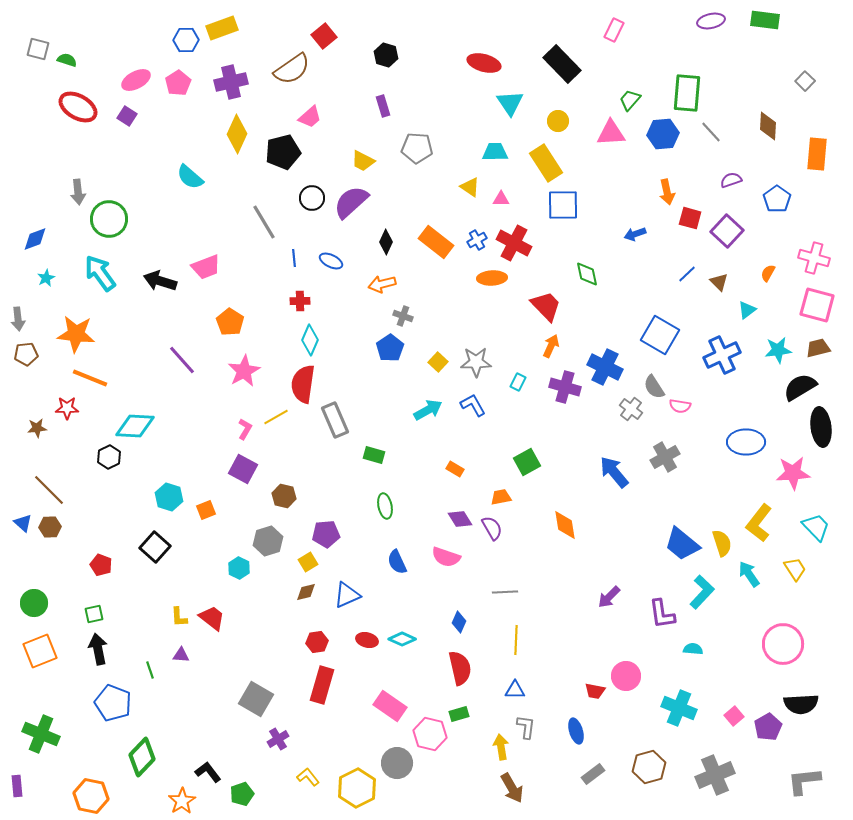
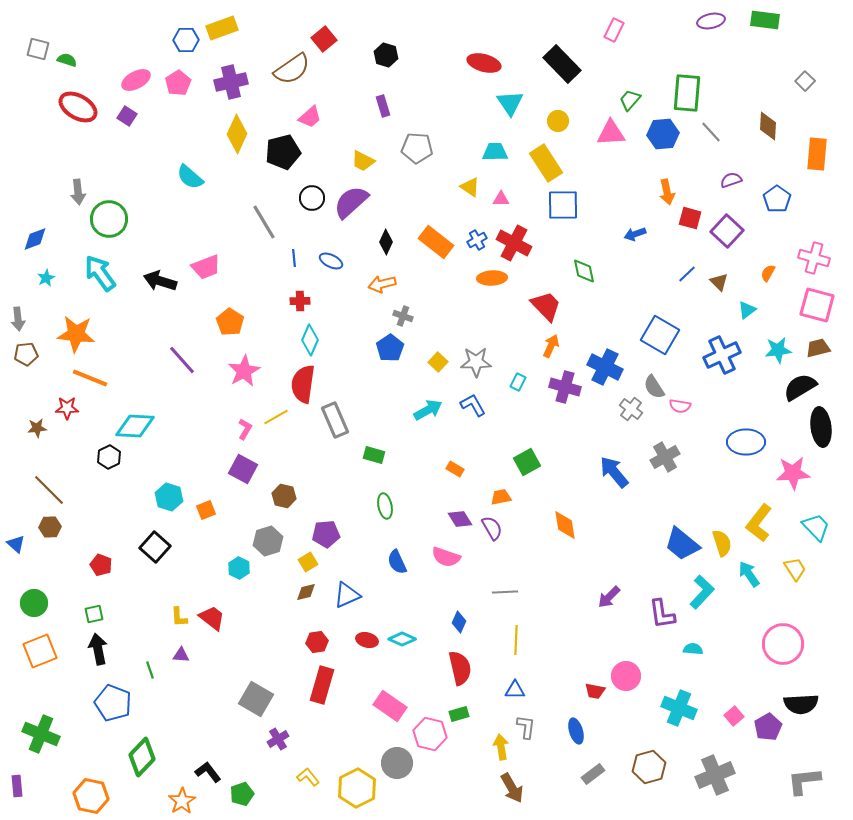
red square at (324, 36): moved 3 px down
green diamond at (587, 274): moved 3 px left, 3 px up
blue triangle at (23, 523): moved 7 px left, 21 px down
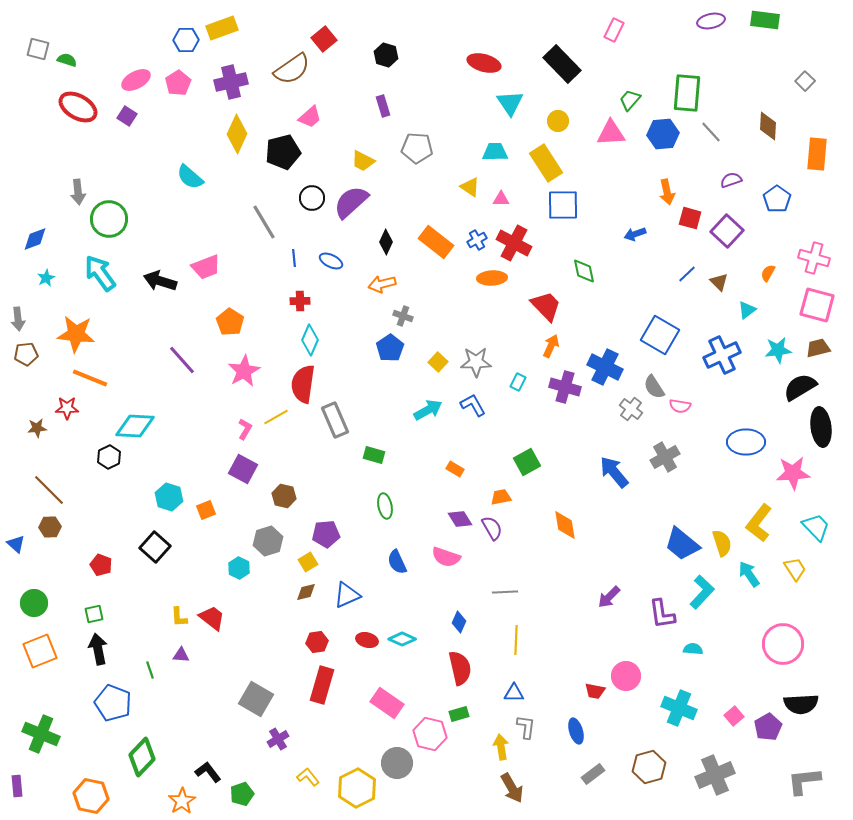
blue triangle at (515, 690): moved 1 px left, 3 px down
pink rectangle at (390, 706): moved 3 px left, 3 px up
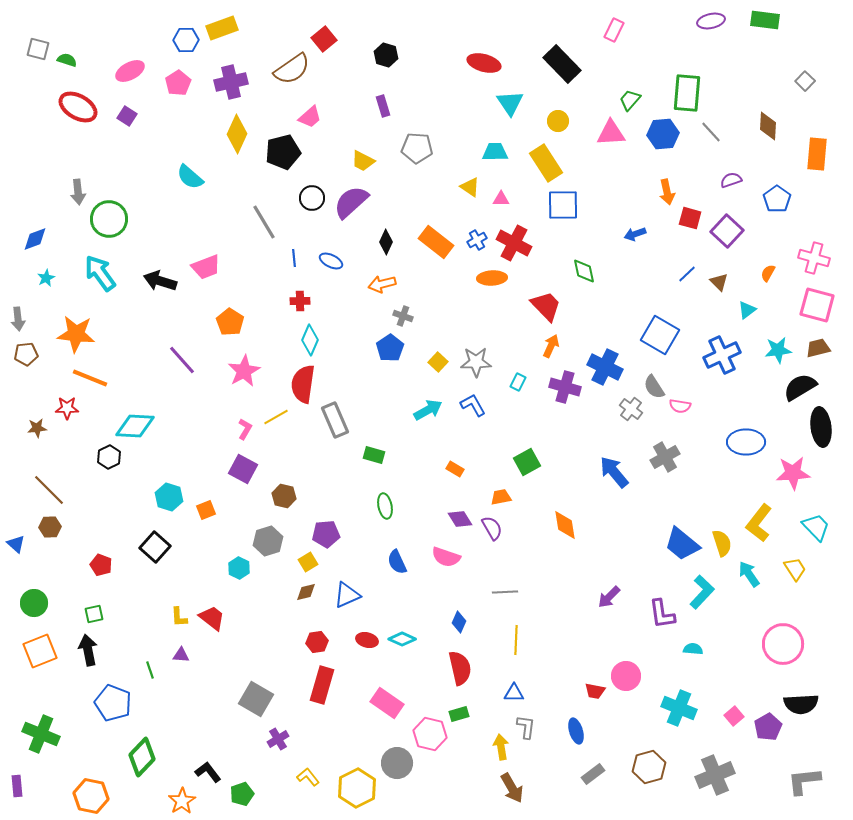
pink ellipse at (136, 80): moved 6 px left, 9 px up
black arrow at (98, 649): moved 10 px left, 1 px down
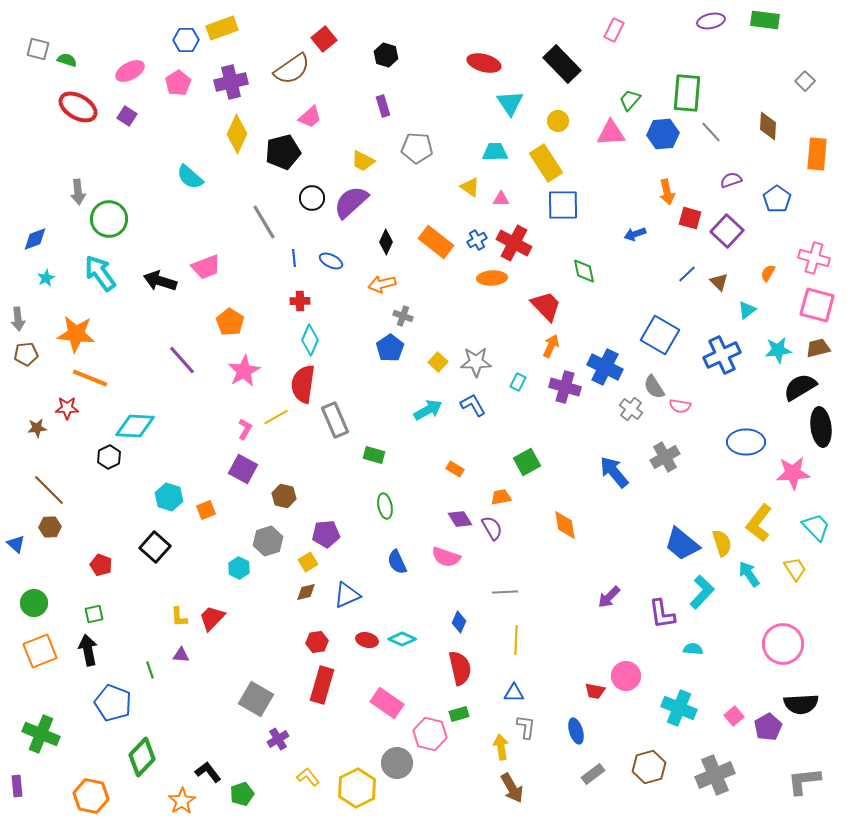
red trapezoid at (212, 618): rotated 84 degrees counterclockwise
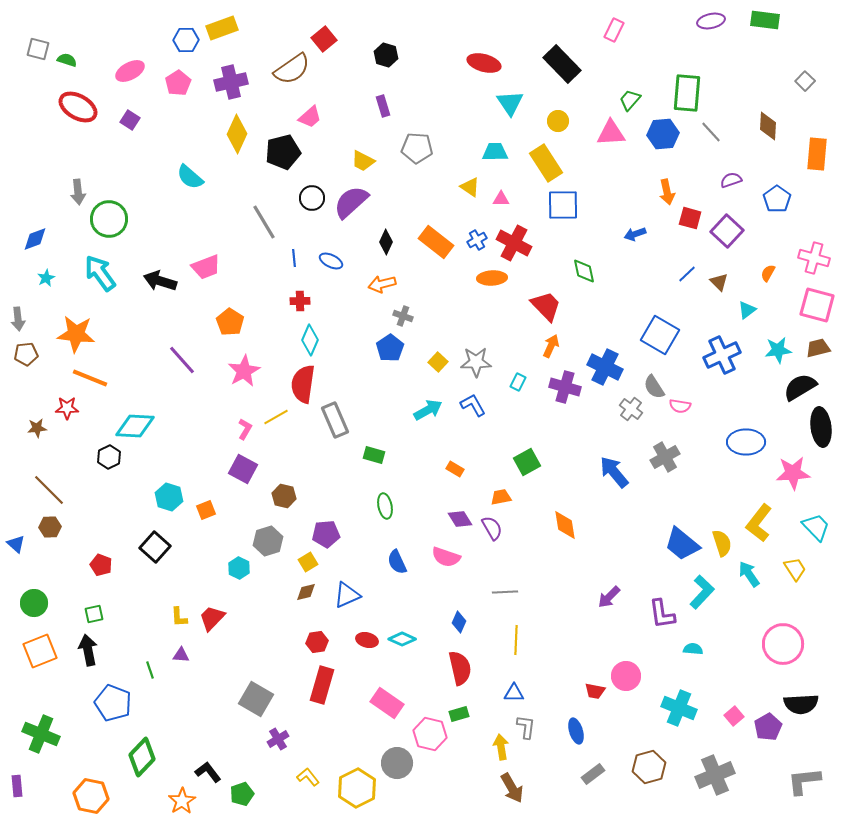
purple square at (127, 116): moved 3 px right, 4 px down
